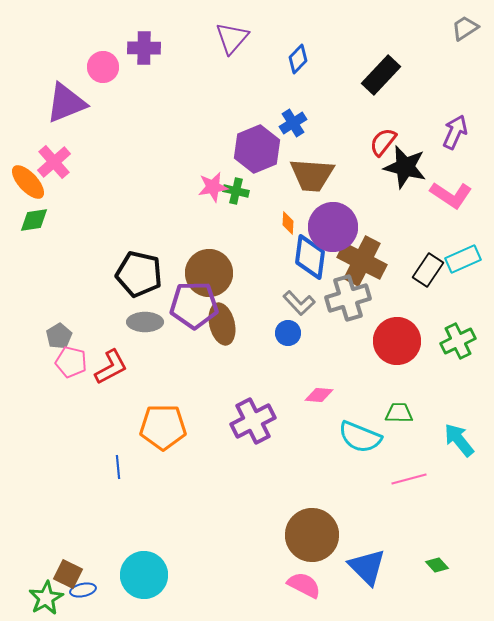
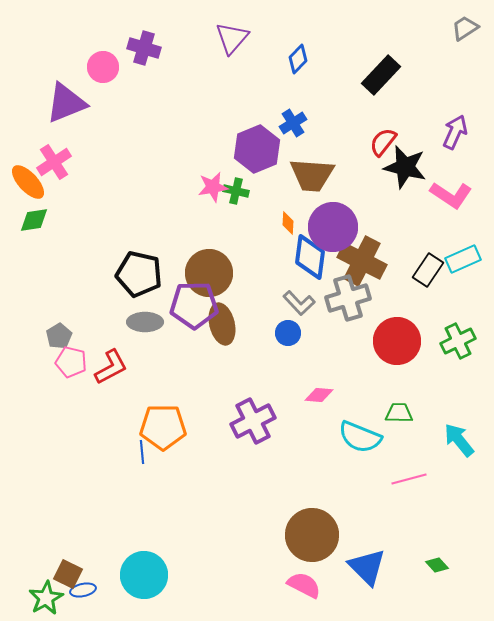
purple cross at (144, 48): rotated 16 degrees clockwise
pink cross at (54, 162): rotated 8 degrees clockwise
blue line at (118, 467): moved 24 px right, 15 px up
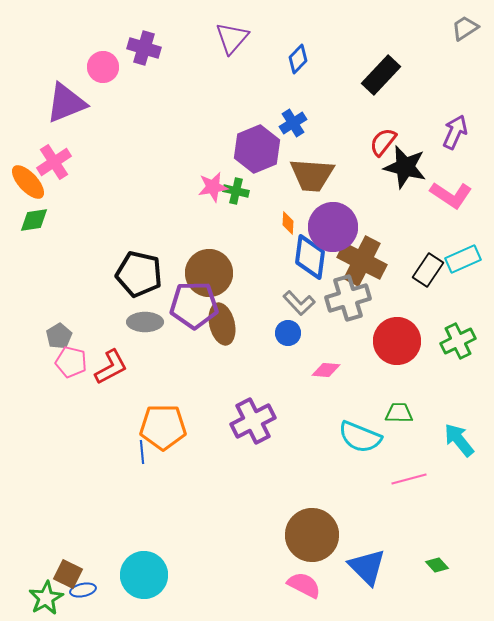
pink diamond at (319, 395): moved 7 px right, 25 px up
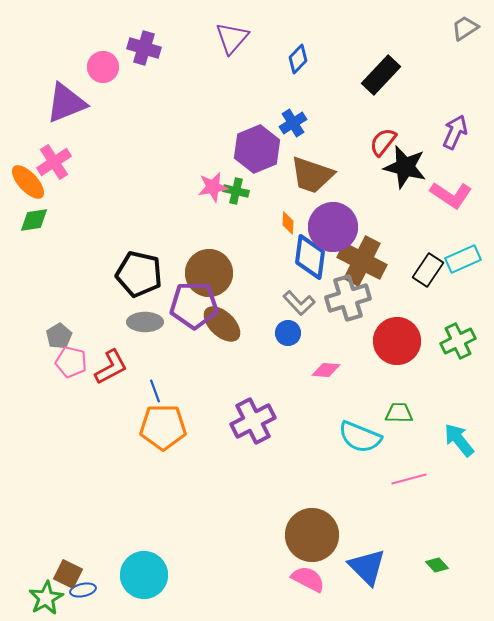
brown trapezoid at (312, 175): rotated 15 degrees clockwise
brown ellipse at (222, 324): rotated 33 degrees counterclockwise
blue line at (142, 452): moved 13 px right, 61 px up; rotated 15 degrees counterclockwise
pink semicircle at (304, 585): moved 4 px right, 6 px up
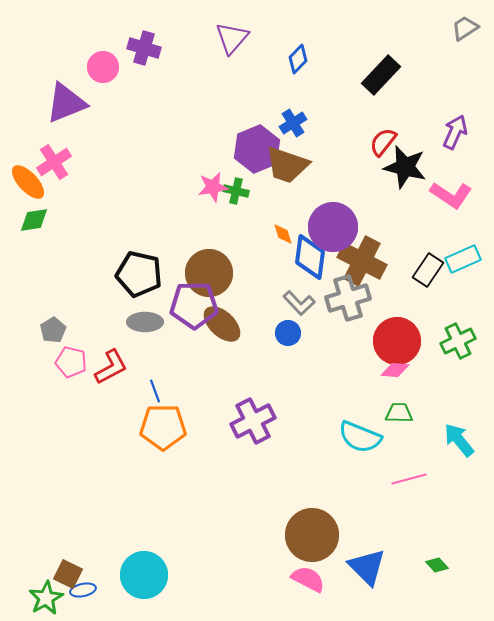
brown trapezoid at (312, 175): moved 25 px left, 10 px up
orange diamond at (288, 223): moved 5 px left, 11 px down; rotated 20 degrees counterclockwise
gray pentagon at (59, 336): moved 6 px left, 6 px up
pink diamond at (326, 370): moved 69 px right
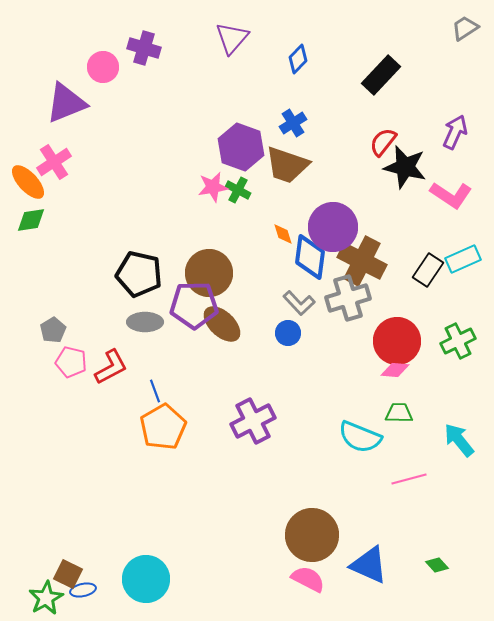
purple hexagon at (257, 149): moved 16 px left, 2 px up; rotated 18 degrees counterclockwise
green cross at (236, 191): moved 2 px right, 1 px up; rotated 15 degrees clockwise
green diamond at (34, 220): moved 3 px left
orange pentagon at (163, 427): rotated 30 degrees counterclockwise
blue triangle at (367, 567): moved 2 px right, 2 px up; rotated 21 degrees counterclockwise
cyan circle at (144, 575): moved 2 px right, 4 px down
